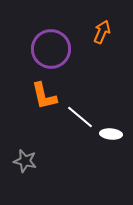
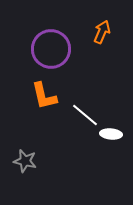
white line: moved 5 px right, 2 px up
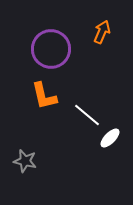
white line: moved 2 px right
white ellipse: moved 1 px left, 4 px down; rotated 50 degrees counterclockwise
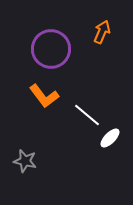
orange L-shape: rotated 24 degrees counterclockwise
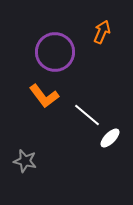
purple circle: moved 4 px right, 3 px down
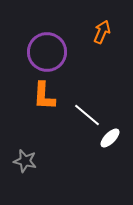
purple circle: moved 8 px left
orange L-shape: rotated 40 degrees clockwise
